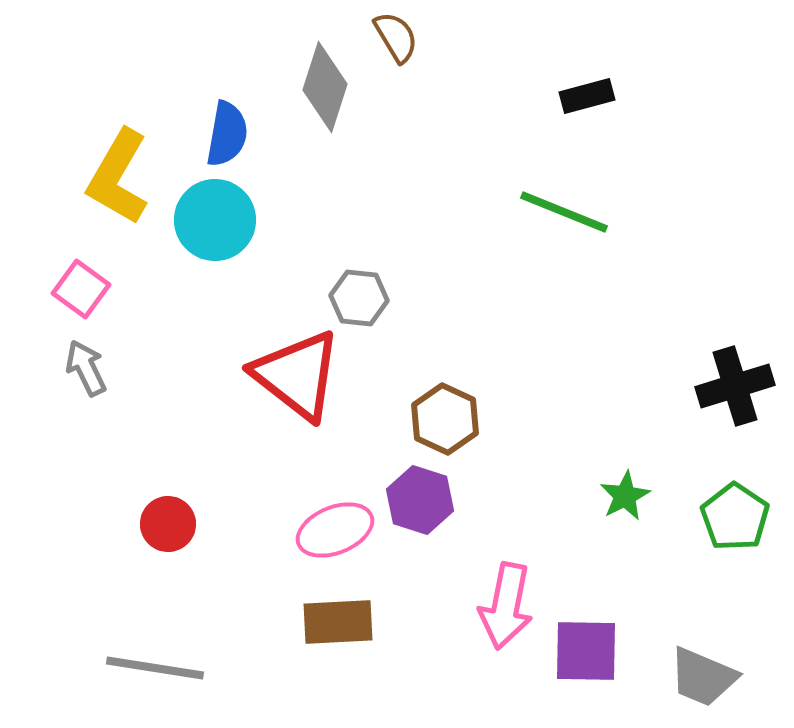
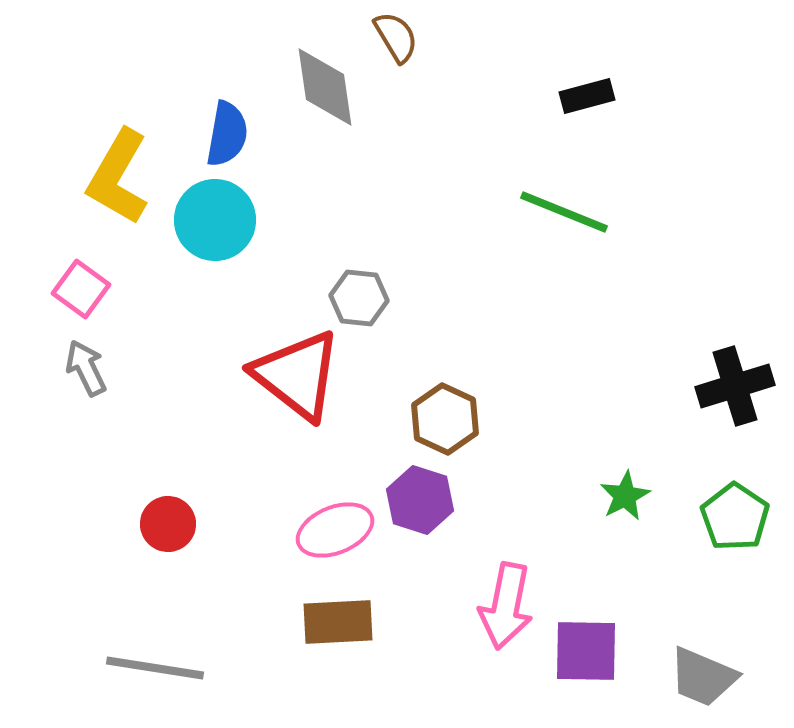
gray diamond: rotated 26 degrees counterclockwise
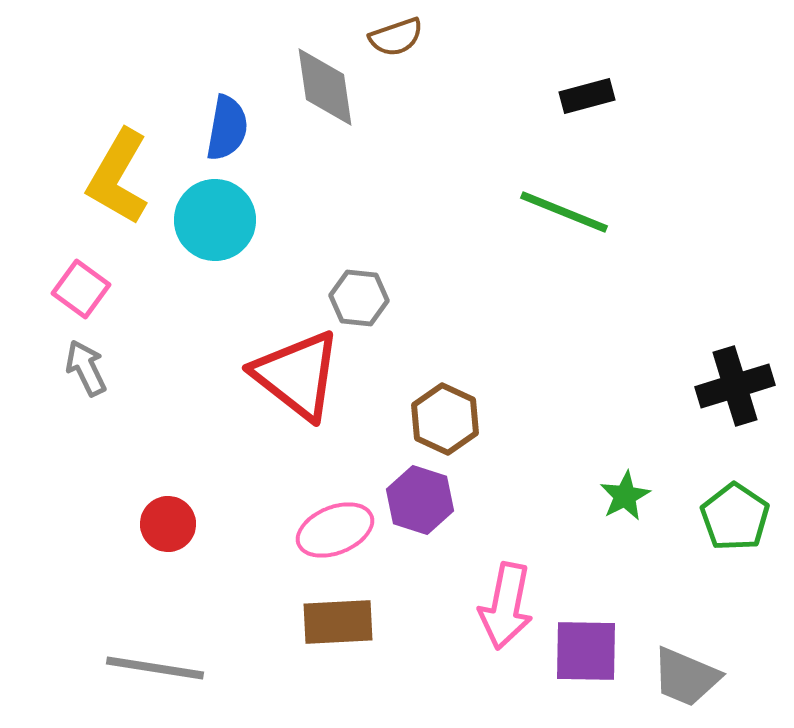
brown semicircle: rotated 102 degrees clockwise
blue semicircle: moved 6 px up
gray trapezoid: moved 17 px left
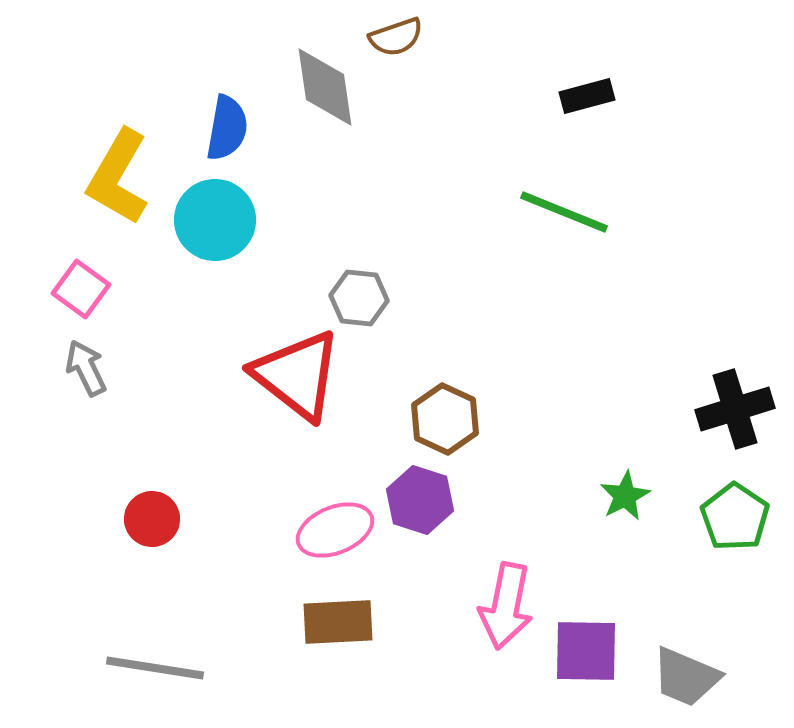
black cross: moved 23 px down
red circle: moved 16 px left, 5 px up
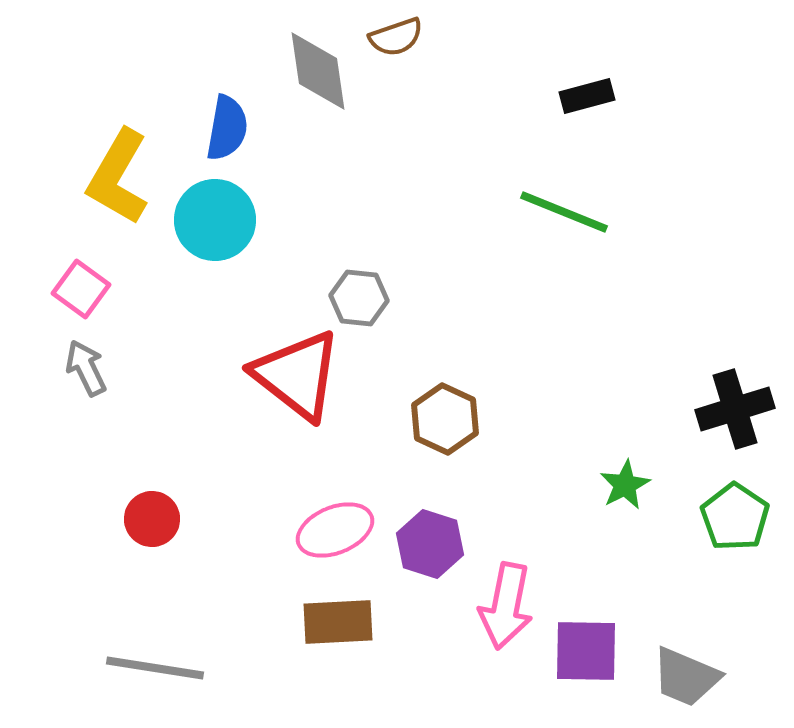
gray diamond: moved 7 px left, 16 px up
green star: moved 11 px up
purple hexagon: moved 10 px right, 44 px down
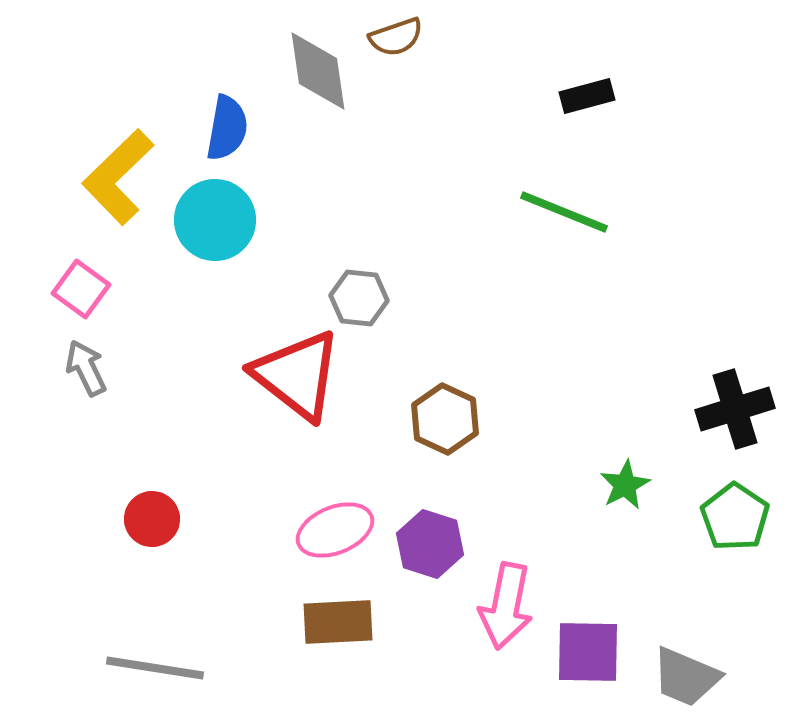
yellow L-shape: rotated 16 degrees clockwise
purple square: moved 2 px right, 1 px down
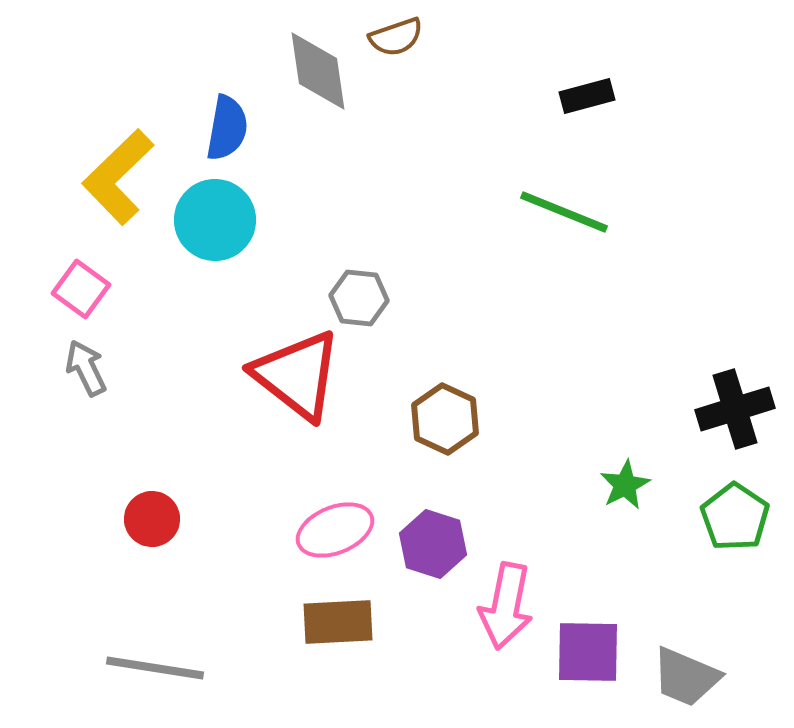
purple hexagon: moved 3 px right
